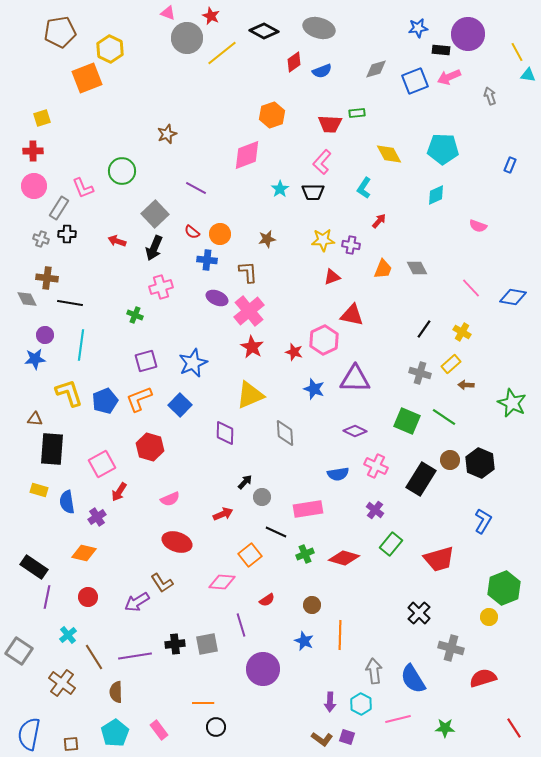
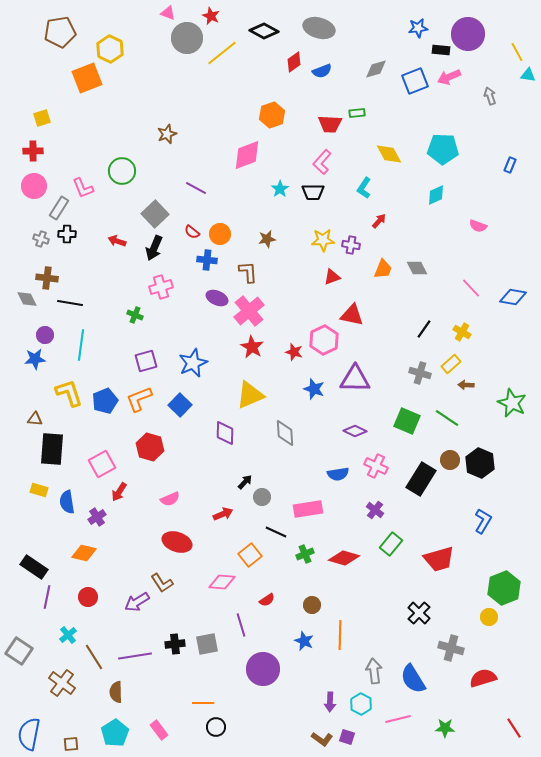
green line at (444, 417): moved 3 px right, 1 px down
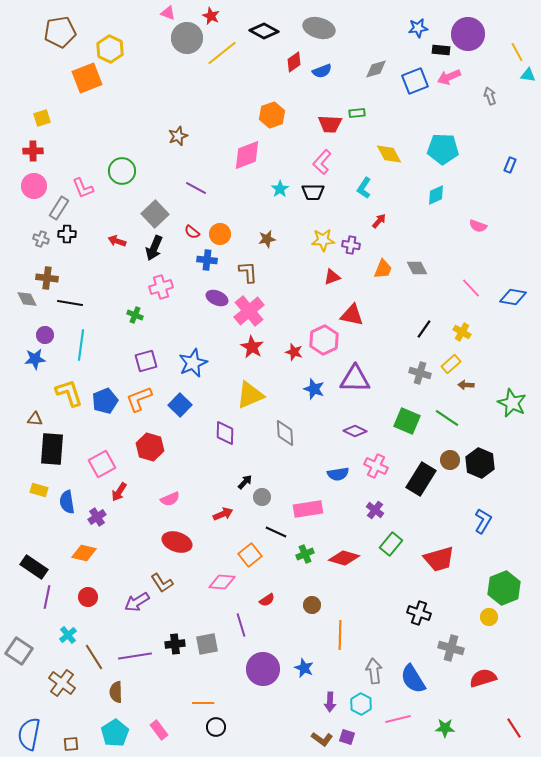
brown star at (167, 134): moved 11 px right, 2 px down
black cross at (419, 613): rotated 25 degrees counterclockwise
blue star at (304, 641): moved 27 px down
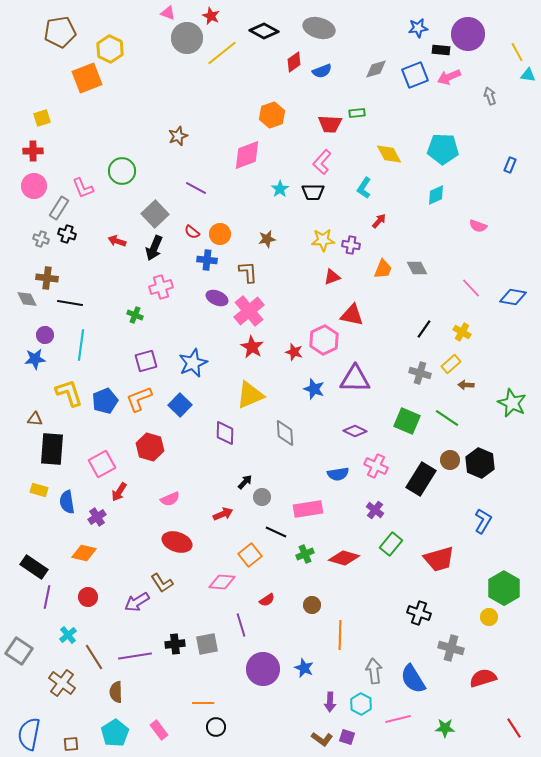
blue square at (415, 81): moved 6 px up
black cross at (67, 234): rotated 18 degrees clockwise
green hexagon at (504, 588): rotated 8 degrees counterclockwise
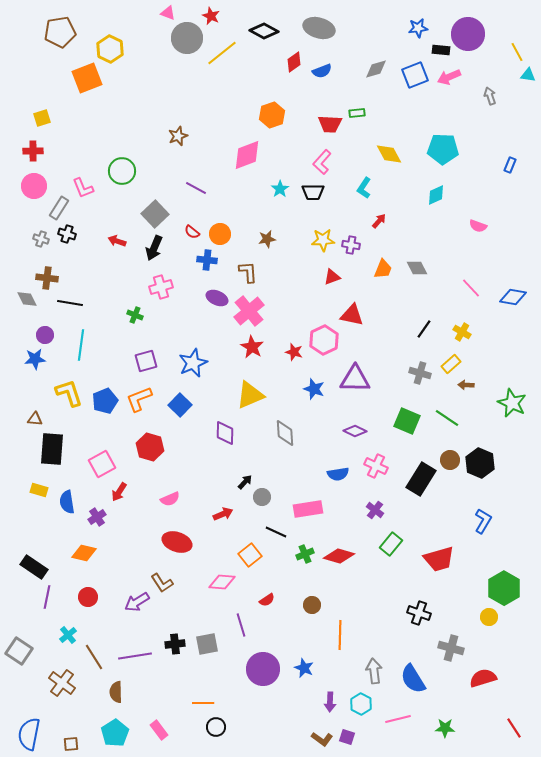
red diamond at (344, 558): moved 5 px left, 2 px up
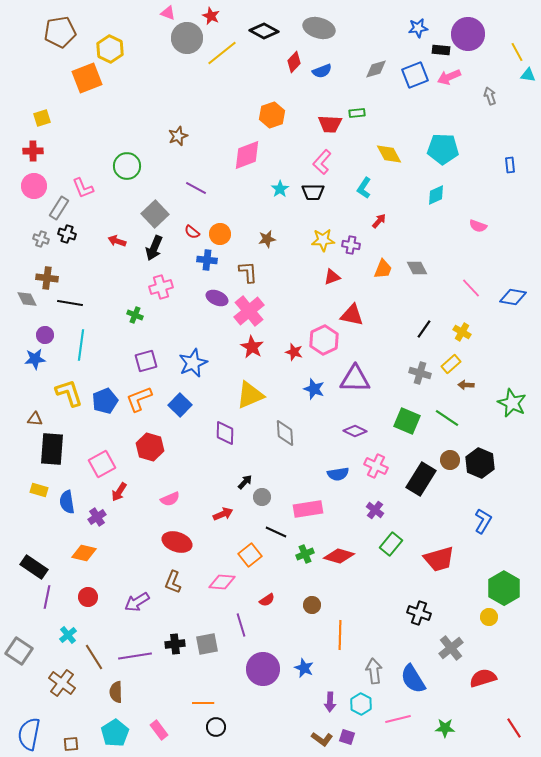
red diamond at (294, 62): rotated 10 degrees counterclockwise
blue rectangle at (510, 165): rotated 28 degrees counterclockwise
green circle at (122, 171): moved 5 px right, 5 px up
brown L-shape at (162, 583): moved 11 px right, 1 px up; rotated 55 degrees clockwise
gray cross at (451, 648): rotated 35 degrees clockwise
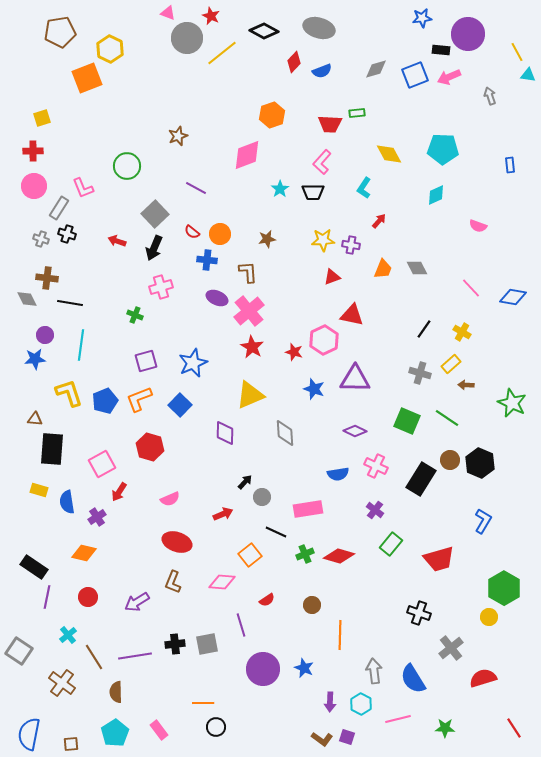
blue star at (418, 28): moved 4 px right, 10 px up
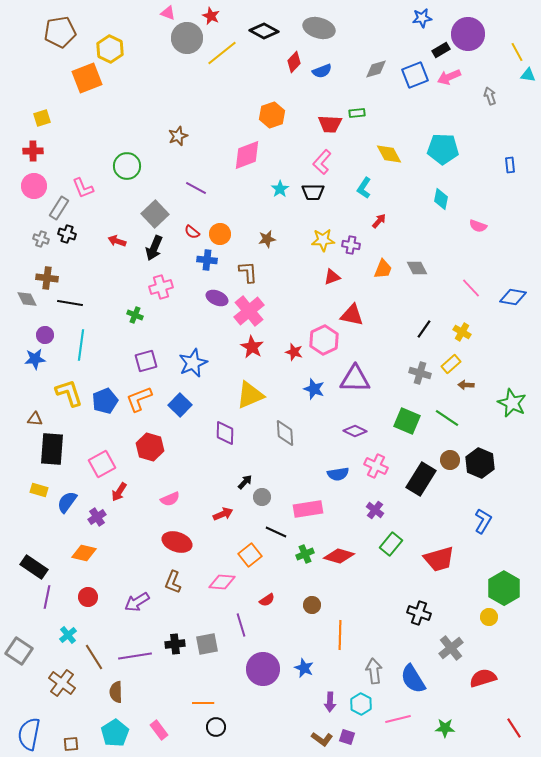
black rectangle at (441, 50): rotated 36 degrees counterclockwise
cyan diamond at (436, 195): moved 5 px right, 4 px down; rotated 55 degrees counterclockwise
blue semicircle at (67, 502): rotated 45 degrees clockwise
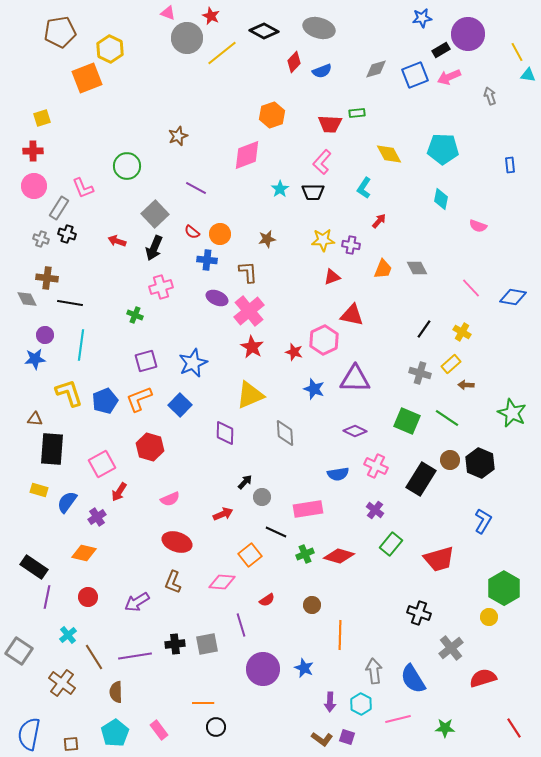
green star at (512, 403): moved 10 px down
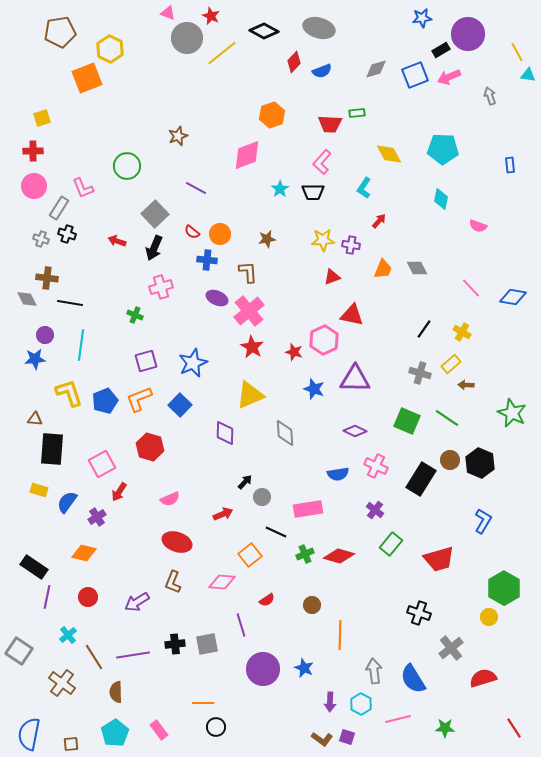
purple line at (135, 656): moved 2 px left, 1 px up
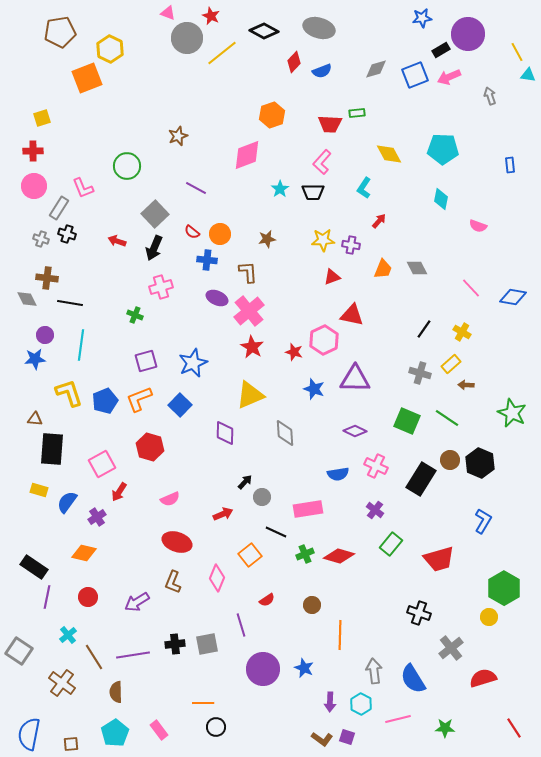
pink diamond at (222, 582): moved 5 px left, 4 px up; rotated 72 degrees counterclockwise
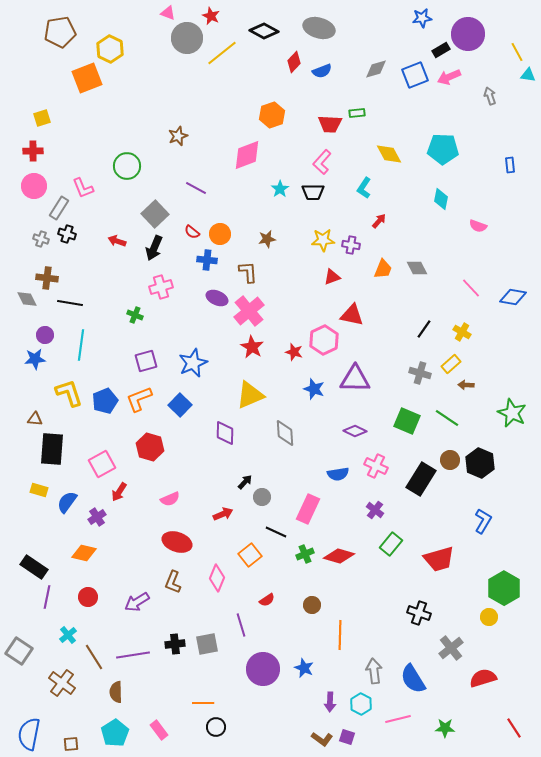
pink rectangle at (308, 509): rotated 56 degrees counterclockwise
